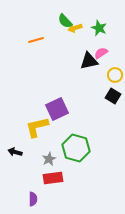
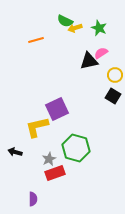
green semicircle: rotated 21 degrees counterclockwise
red rectangle: moved 2 px right, 5 px up; rotated 12 degrees counterclockwise
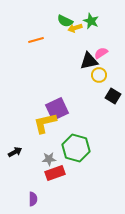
green star: moved 8 px left, 7 px up
yellow circle: moved 16 px left
yellow L-shape: moved 8 px right, 4 px up
black arrow: rotated 136 degrees clockwise
gray star: rotated 24 degrees clockwise
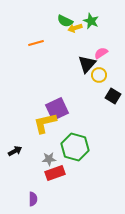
orange line: moved 3 px down
black triangle: moved 2 px left, 3 px down; rotated 36 degrees counterclockwise
green hexagon: moved 1 px left, 1 px up
black arrow: moved 1 px up
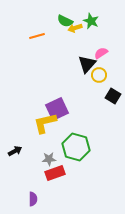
orange line: moved 1 px right, 7 px up
green hexagon: moved 1 px right
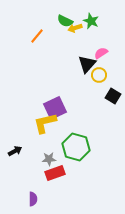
orange line: rotated 35 degrees counterclockwise
purple square: moved 2 px left, 1 px up
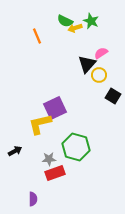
orange line: rotated 63 degrees counterclockwise
yellow L-shape: moved 5 px left, 1 px down
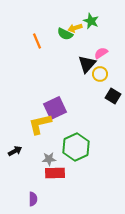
green semicircle: moved 13 px down
orange line: moved 5 px down
yellow circle: moved 1 px right, 1 px up
green hexagon: rotated 20 degrees clockwise
red rectangle: rotated 18 degrees clockwise
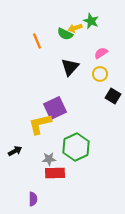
black triangle: moved 17 px left, 3 px down
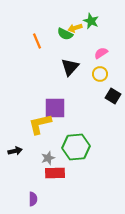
purple square: rotated 25 degrees clockwise
green hexagon: rotated 20 degrees clockwise
black arrow: rotated 16 degrees clockwise
gray star: moved 1 px left, 1 px up; rotated 16 degrees counterclockwise
